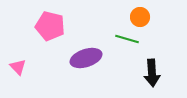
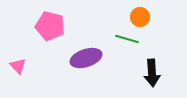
pink triangle: moved 1 px up
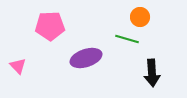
pink pentagon: rotated 16 degrees counterclockwise
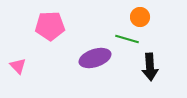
purple ellipse: moved 9 px right
black arrow: moved 2 px left, 6 px up
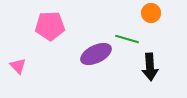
orange circle: moved 11 px right, 4 px up
purple ellipse: moved 1 px right, 4 px up; rotated 8 degrees counterclockwise
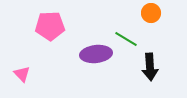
green line: moved 1 px left; rotated 15 degrees clockwise
purple ellipse: rotated 20 degrees clockwise
pink triangle: moved 4 px right, 8 px down
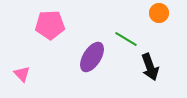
orange circle: moved 8 px right
pink pentagon: moved 1 px up
purple ellipse: moved 4 px left, 3 px down; rotated 52 degrees counterclockwise
black arrow: rotated 16 degrees counterclockwise
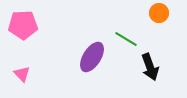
pink pentagon: moved 27 px left
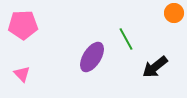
orange circle: moved 15 px right
green line: rotated 30 degrees clockwise
black arrow: moved 5 px right; rotated 72 degrees clockwise
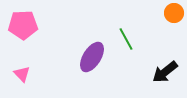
black arrow: moved 10 px right, 5 px down
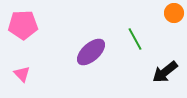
green line: moved 9 px right
purple ellipse: moved 1 px left, 5 px up; rotated 16 degrees clockwise
